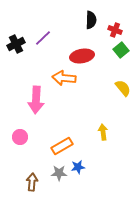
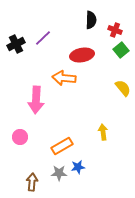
red ellipse: moved 1 px up
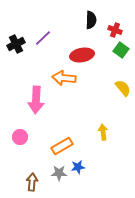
green square: rotated 14 degrees counterclockwise
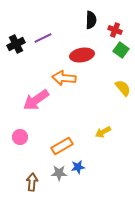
purple line: rotated 18 degrees clockwise
pink arrow: rotated 52 degrees clockwise
yellow arrow: rotated 112 degrees counterclockwise
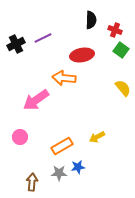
yellow arrow: moved 6 px left, 5 px down
